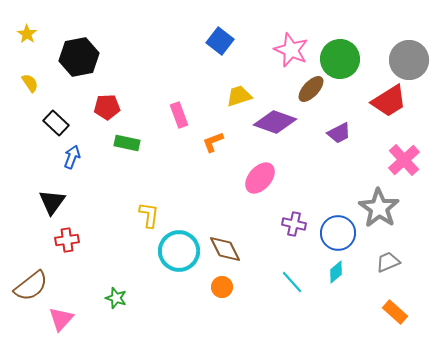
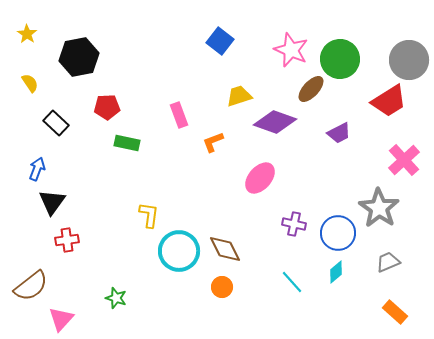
blue arrow: moved 35 px left, 12 px down
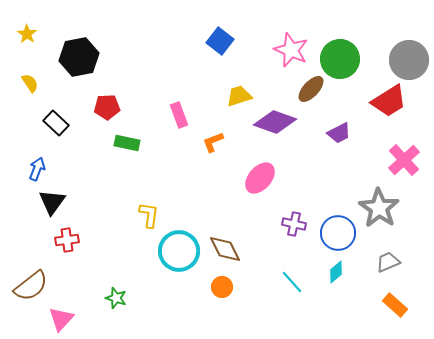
orange rectangle: moved 7 px up
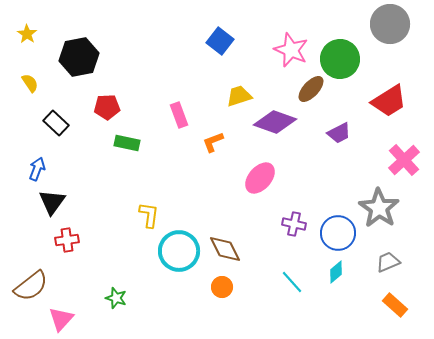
gray circle: moved 19 px left, 36 px up
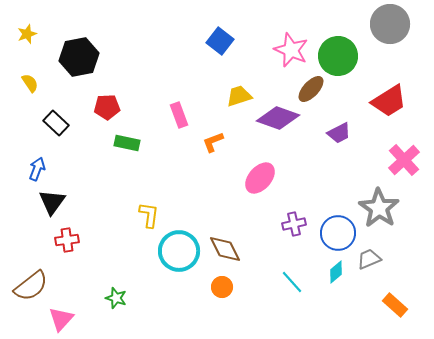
yellow star: rotated 18 degrees clockwise
green circle: moved 2 px left, 3 px up
purple diamond: moved 3 px right, 4 px up
purple cross: rotated 25 degrees counterclockwise
gray trapezoid: moved 19 px left, 3 px up
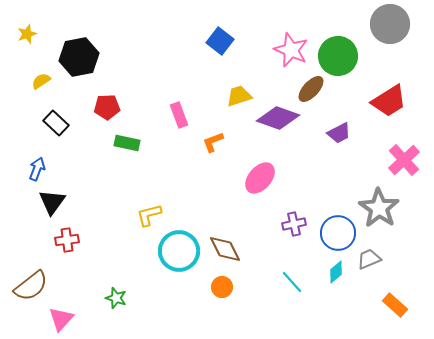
yellow semicircle: moved 11 px right, 2 px up; rotated 90 degrees counterclockwise
yellow L-shape: rotated 112 degrees counterclockwise
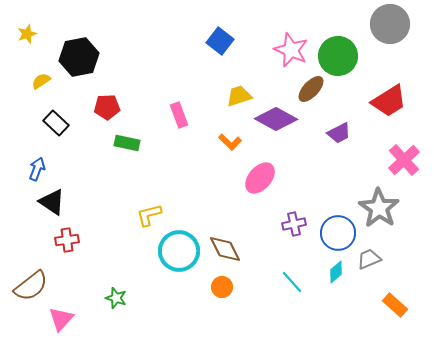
purple diamond: moved 2 px left, 1 px down; rotated 9 degrees clockwise
orange L-shape: moved 17 px right; rotated 115 degrees counterclockwise
black triangle: rotated 32 degrees counterclockwise
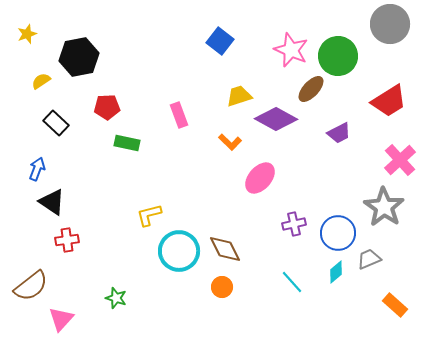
pink cross: moved 4 px left
gray star: moved 5 px right, 1 px up
